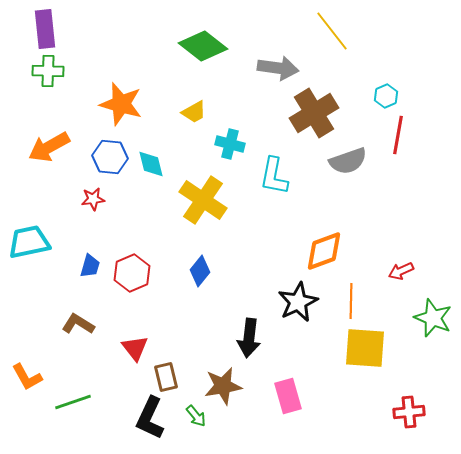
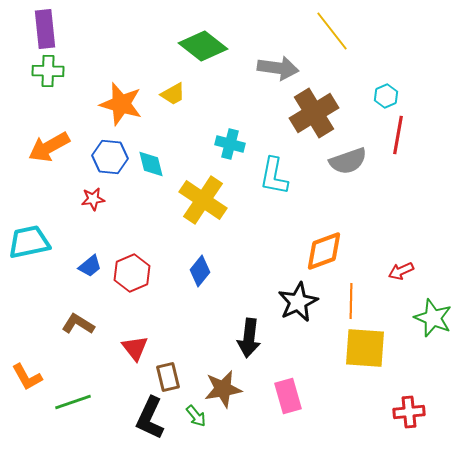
yellow trapezoid: moved 21 px left, 18 px up
blue trapezoid: rotated 35 degrees clockwise
brown rectangle: moved 2 px right
brown star: moved 3 px down
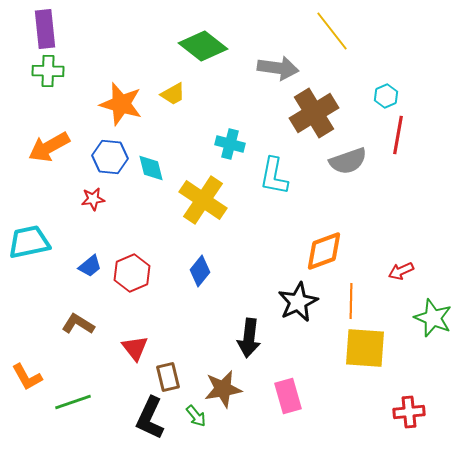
cyan diamond: moved 4 px down
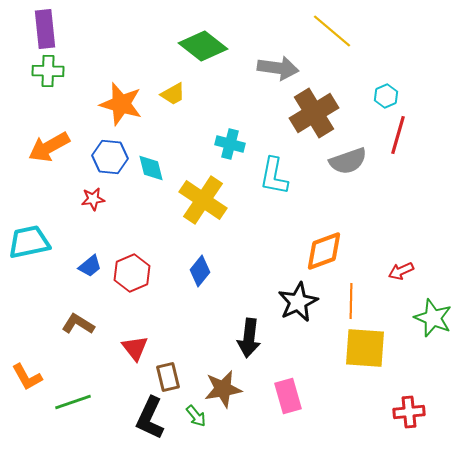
yellow line: rotated 12 degrees counterclockwise
red line: rotated 6 degrees clockwise
